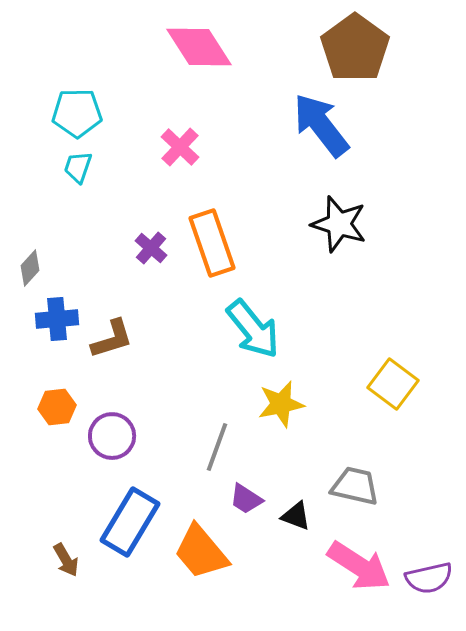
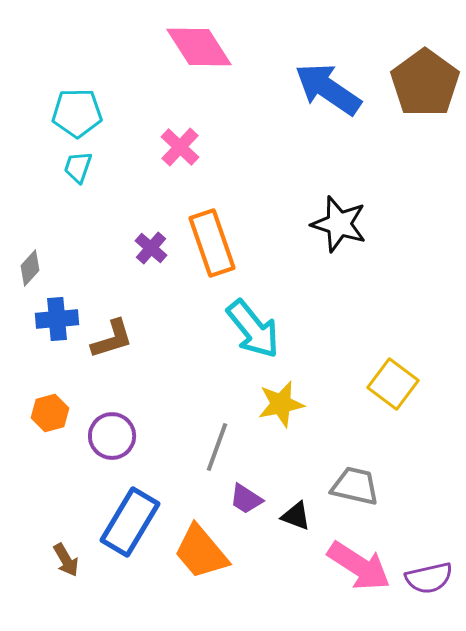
brown pentagon: moved 70 px right, 35 px down
blue arrow: moved 7 px right, 36 px up; rotated 18 degrees counterclockwise
orange hexagon: moved 7 px left, 6 px down; rotated 9 degrees counterclockwise
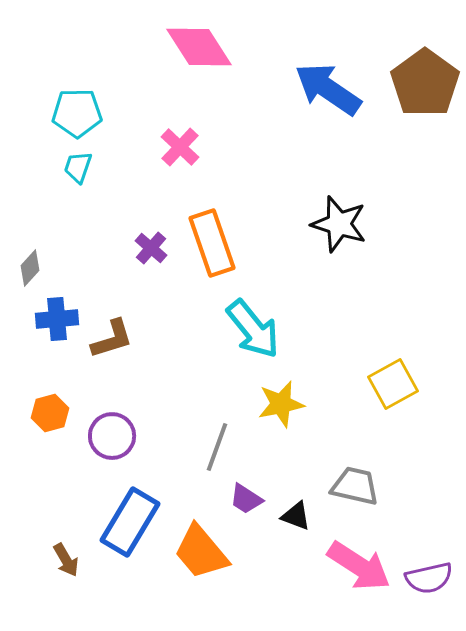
yellow square: rotated 24 degrees clockwise
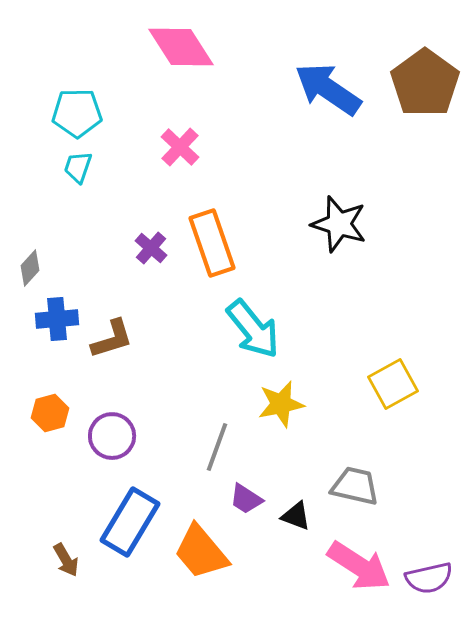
pink diamond: moved 18 px left
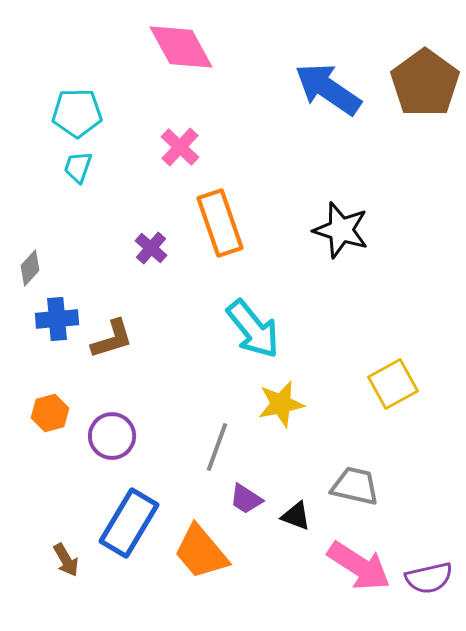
pink diamond: rotated 4 degrees clockwise
black star: moved 2 px right, 6 px down
orange rectangle: moved 8 px right, 20 px up
blue rectangle: moved 1 px left, 1 px down
